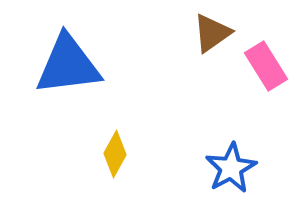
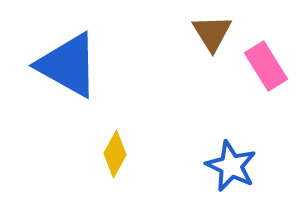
brown triangle: rotated 27 degrees counterclockwise
blue triangle: rotated 36 degrees clockwise
blue star: moved 2 px up; rotated 18 degrees counterclockwise
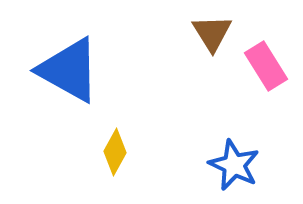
blue triangle: moved 1 px right, 5 px down
yellow diamond: moved 2 px up
blue star: moved 3 px right, 1 px up
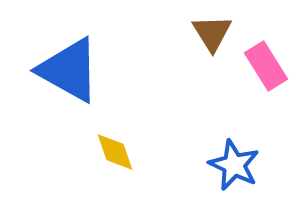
yellow diamond: rotated 48 degrees counterclockwise
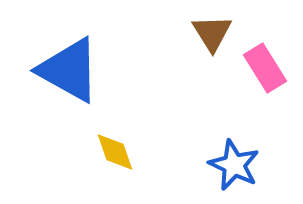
pink rectangle: moved 1 px left, 2 px down
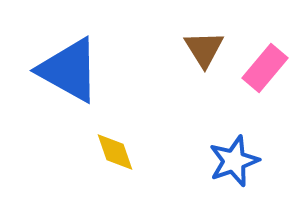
brown triangle: moved 8 px left, 16 px down
pink rectangle: rotated 72 degrees clockwise
blue star: moved 4 px up; rotated 27 degrees clockwise
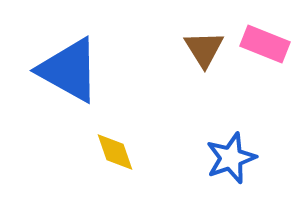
pink rectangle: moved 24 px up; rotated 72 degrees clockwise
blue star: moved 3 px left, 3 px up
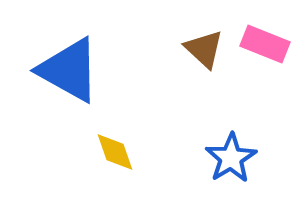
brown triangle: rotated 15 degrees counterclockwise
blue star: rotated 12 degrees counterclockwise
